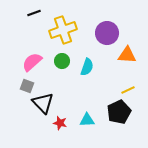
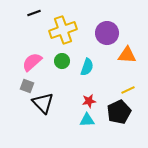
red star: moved 29 px right, 22 px up; rotated 24 degrees counterclockwise
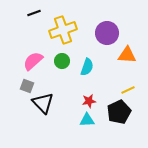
pink semicircle: moved 1 px right, 1 px up
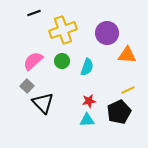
gray square: rotated 24 degrees clockwise
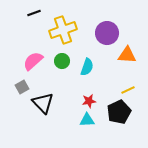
gray square: moved 5 px left, 1 px down; rotated 16 degrees clockwise
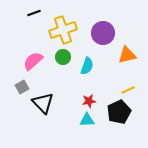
purple circle: moved 4 px left
orange triangle: rotated 18 degrees counterclockwise
green circle: moved 1 px right, 4 px up
cyan semicircle: moved 1 px up
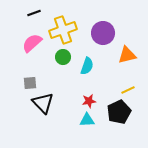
pink semicircle: moved 1 px left, 18 px up
gray square: moved 8 px right, 4 px up; rotated 24 degrees clockwise
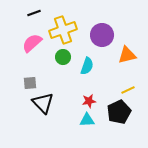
purple circle: moved 1 px left, 2 px down
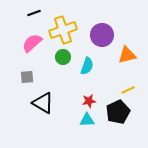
gray square: moved 3 px left, 6 px up
black triangle: rotated 15 degrees counterclockwise
black pentagon: moved 1 px left
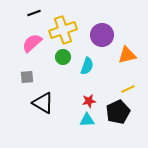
yellow line: moved 1 px up
